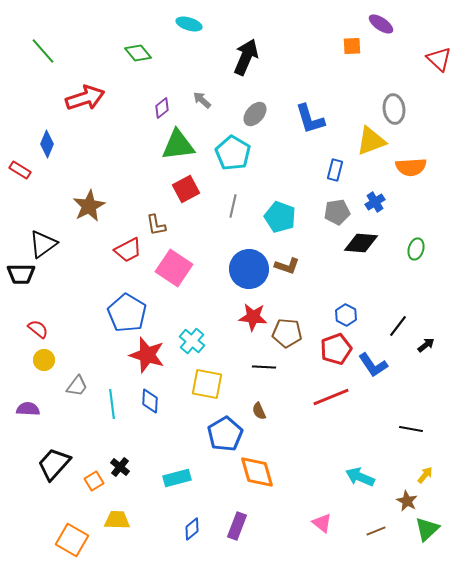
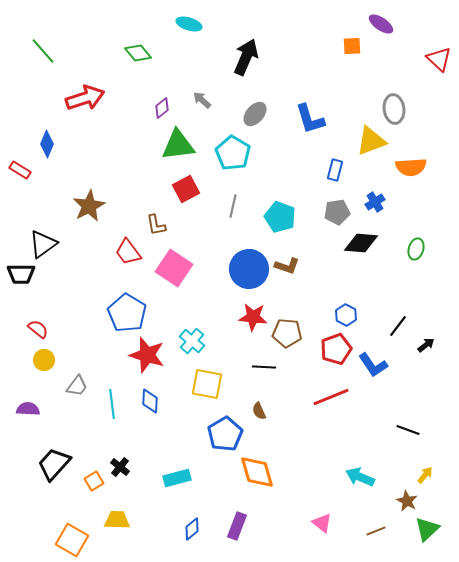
red trapezoid at (128, 250): moved 2 px down; rotated 80 degrees clockwise
black line at (411, 429): moved 3 px left, 1 px down; rotated 10 degrees clockwise
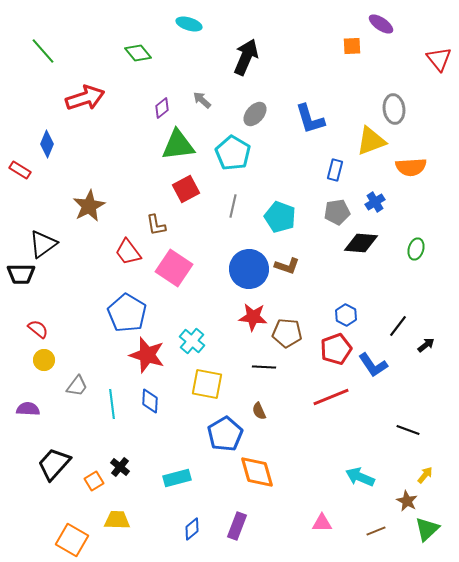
red triangle at (439, 59): rotated 8 degrees clockwise
pink triangle at (322, 523): rotated 40 degrees counterclockwise
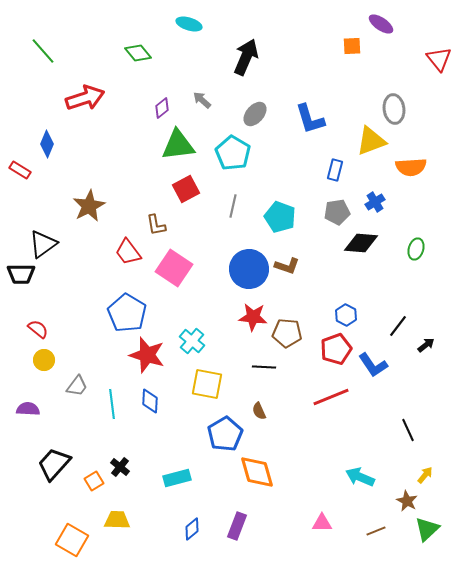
black line at (408, 430): rotated 45 degrees clockwise
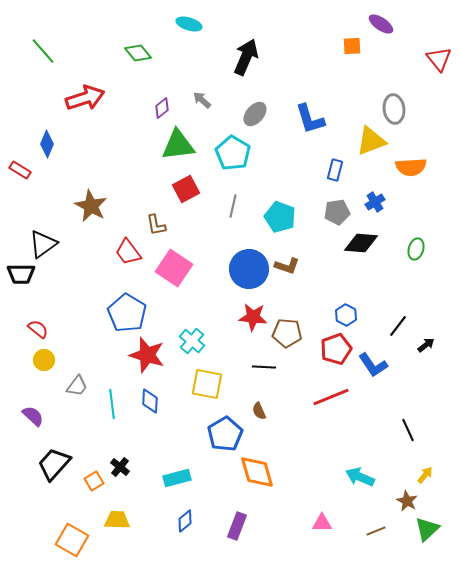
brown star at (89, 206): moved 2 px right; rotated 16 degrees counterclockwise
purple semicircle at (28, 409): moved 5 px right, 7 px down; rotated 40 degrees clockwise
blue diamond at (192, 529): moved 7 px left, 8 px up
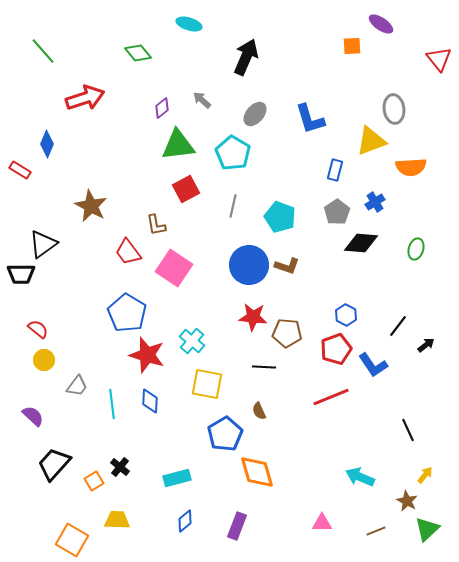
gray pentagon at (337, 212): rotated 25 degrees counterclockwise
blue circle at (249, 269): moved 4 px up
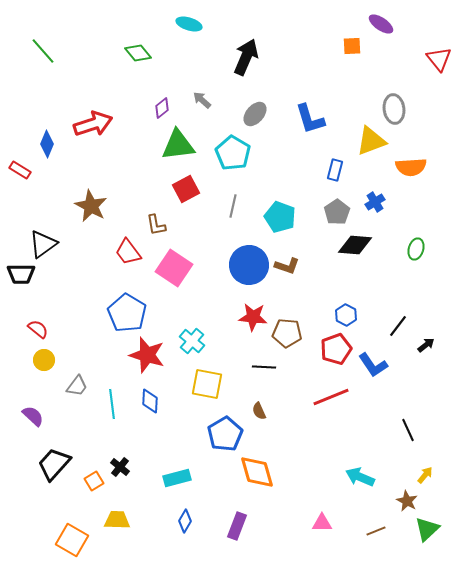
red arrow at (85, 98): moved 8 px right, 26 px down
black diamond at (361, 243): moved 6 px left, 2 px down
blue diamond at (185, 521): rotated 20 degrees counterclockwise
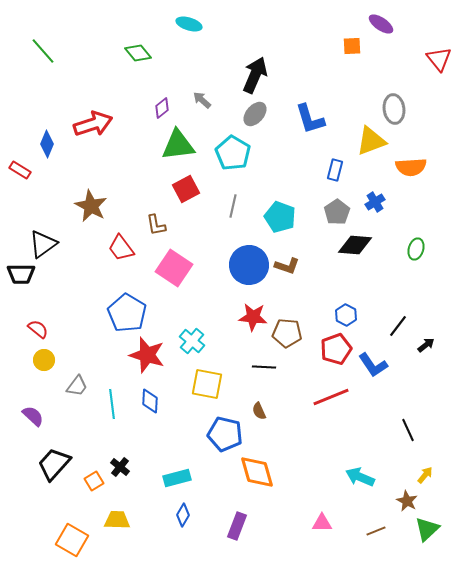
black arrow at (246, 57): moved 9 px right, 18 px down
red trapezoid at (128, 252): moved 7 px left, 4 px up
blue pentagon at (225, 434): rotated 28 degrees counterclockwise
blue diamond at (185, 521): moved 2 px left, 6 px up
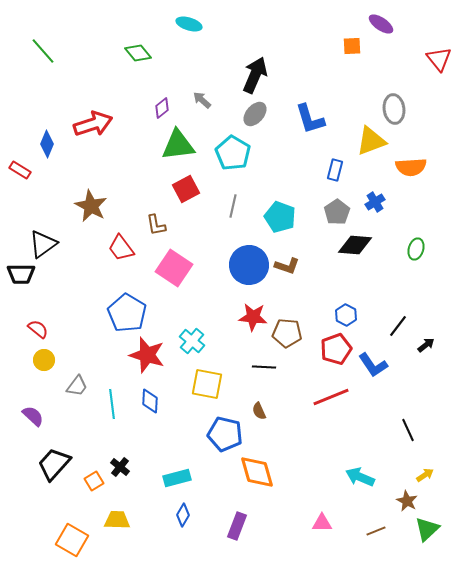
yellow arrow at (425, 475): rotated 18 degrees clockwise
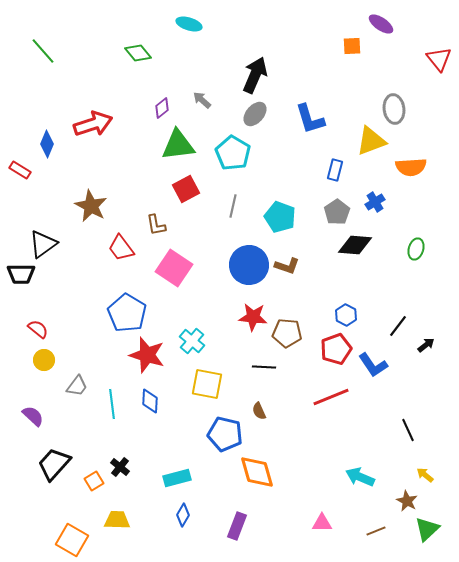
yellow arrow at (425, 475): rotated 108 degrees counterclockwise
